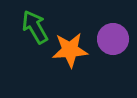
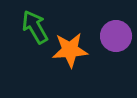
purple circle: moved 3 px right, 3 px up
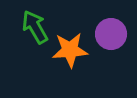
purple circle: moved 5 px left, 2 px up
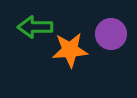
green arrow: rotated 60 degrees counterclockwise
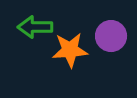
purple circle: moved 2 px down
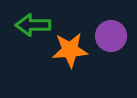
green arrow: moved 2 px left, 2 px up
